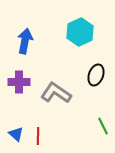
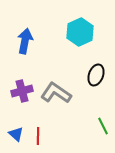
purple cross: moved 3 px right, 9 px down; rotated 15 degrees counterclockwise
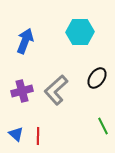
cyan hexagon: rotated 24 degrees clockwise
blue arrow: rotated 10 degrees clockwise
black ellipse: moved 1 px right, 3 px down; rotated 15 degrees clockwise
gray L-shape: moved 3 px up; rotated 76 degrees counterclockwise
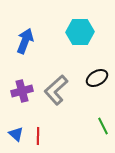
black ellipse: rotated 25 degrees clockwise
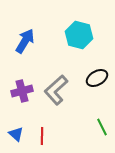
cyan hexagon: moved 1 px left, 3 px down; rotated 16 degrees clockwise
blue arrow: rotated 10 degrees clockwise
green line: moved 1 px left, 1 px down
red line: moved 4 px right
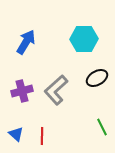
cyan hexagon: moved 5 px right, 4 px down; rotated 16 degrees counterclockwise
blue arrow: moved 1 px right, 1 px down
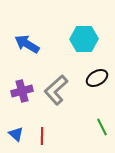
blue arrow: moved 1 px right, 2 px down; rotated 90 degrees counterclockwise
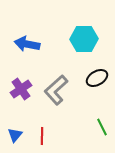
blue arrow: rotated 20 degrees counterclockwise
purple cross: moved 1 px left, 2 px up; rotated 20 degrees counterclockwise
blue triangle: moved 1 px left, 1 px down; rotated 28 degrees clockwise
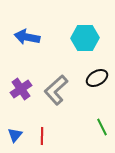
cyan hexagon: moved 1 px right, 1 px up
blue arrow: moved 7 px up
